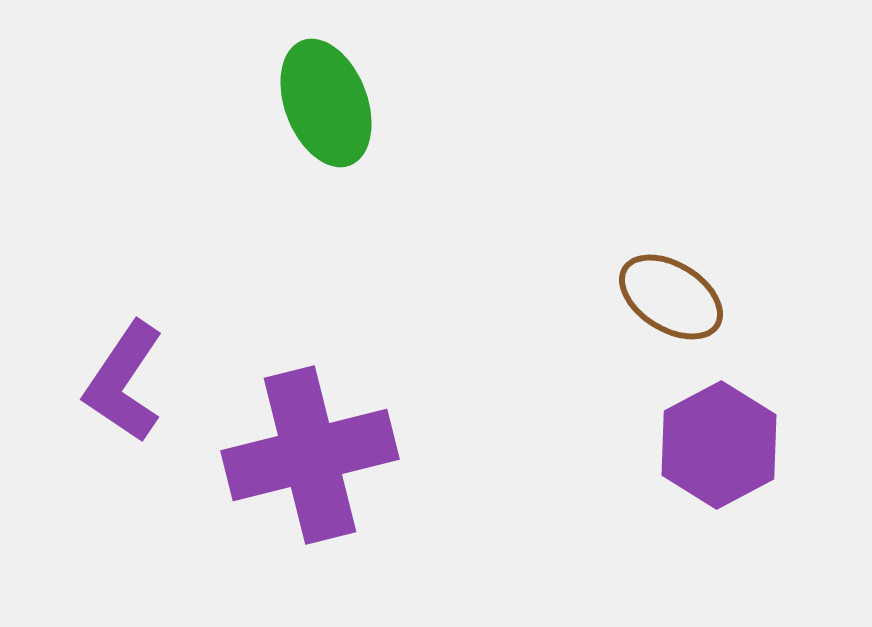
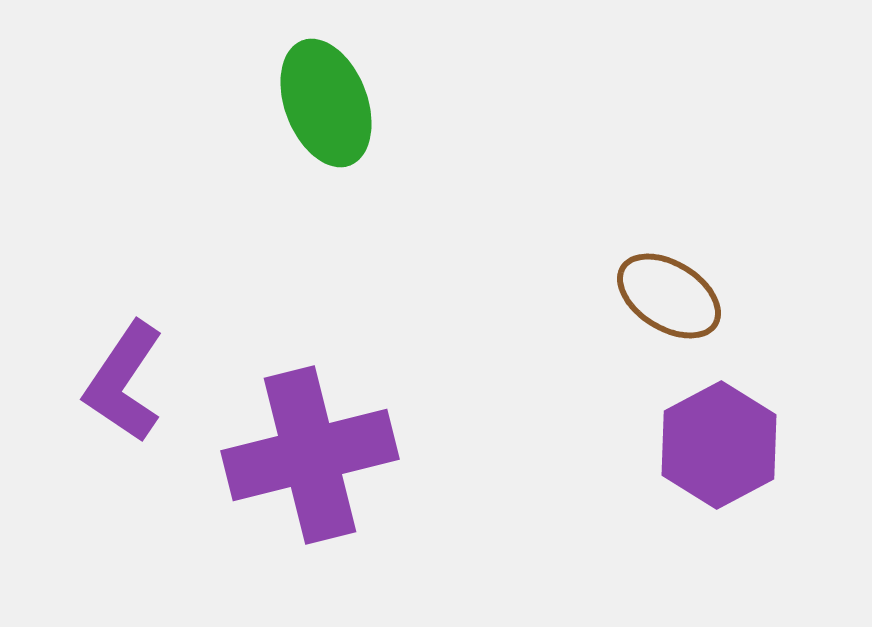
brown ellipse: moved 2 px left, 1 px up
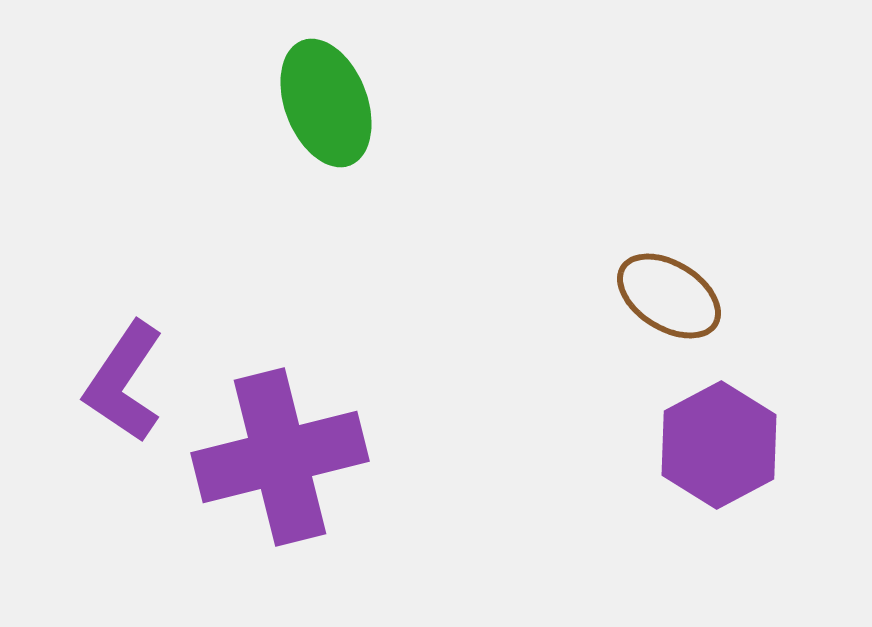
purple cross: moved 30 px left, 2 px down
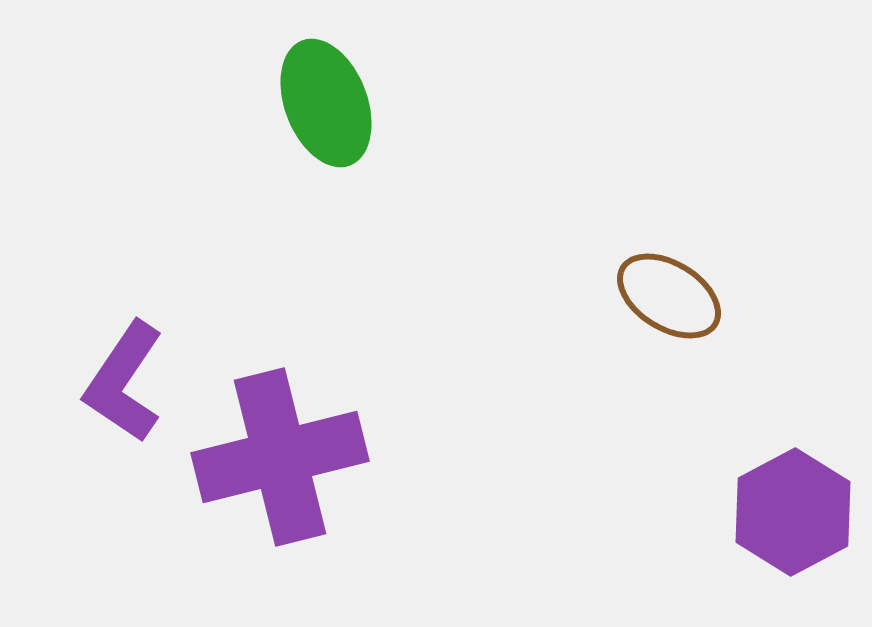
purple hexagon: moved 74 px right, 67 px down
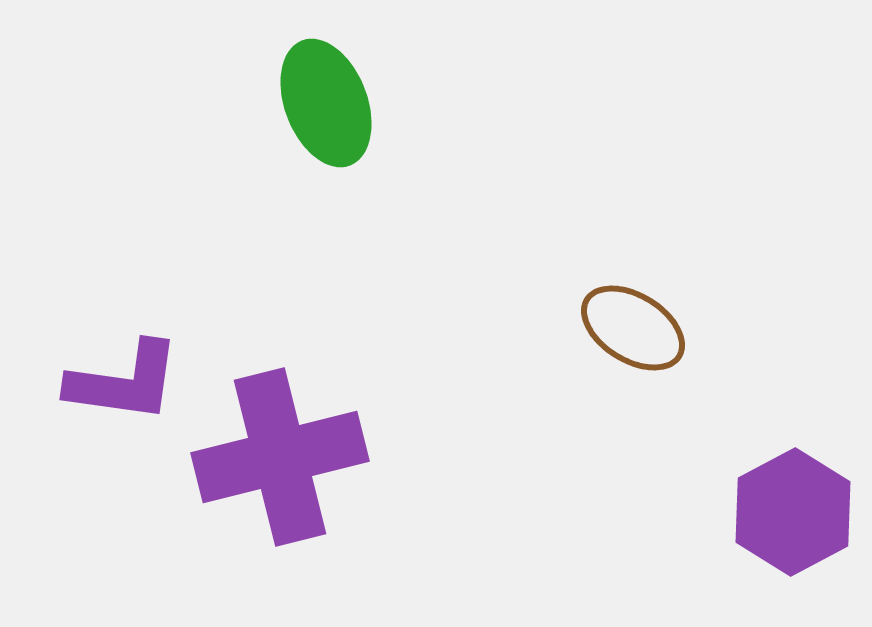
brown ellipse: moved 36 px left, 32 px down
purple L-shape: rotated 116 degrees counterclockwise
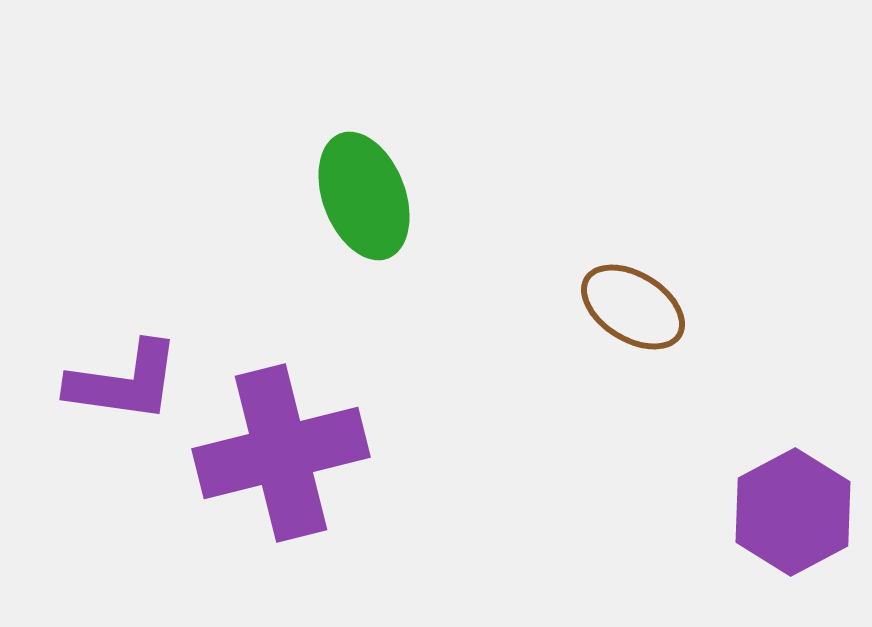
green ellipse: moved 38 px right, 93 px down
brown ellipse: moved 21 px up
purple cross: moved 1 px right, 4 px up
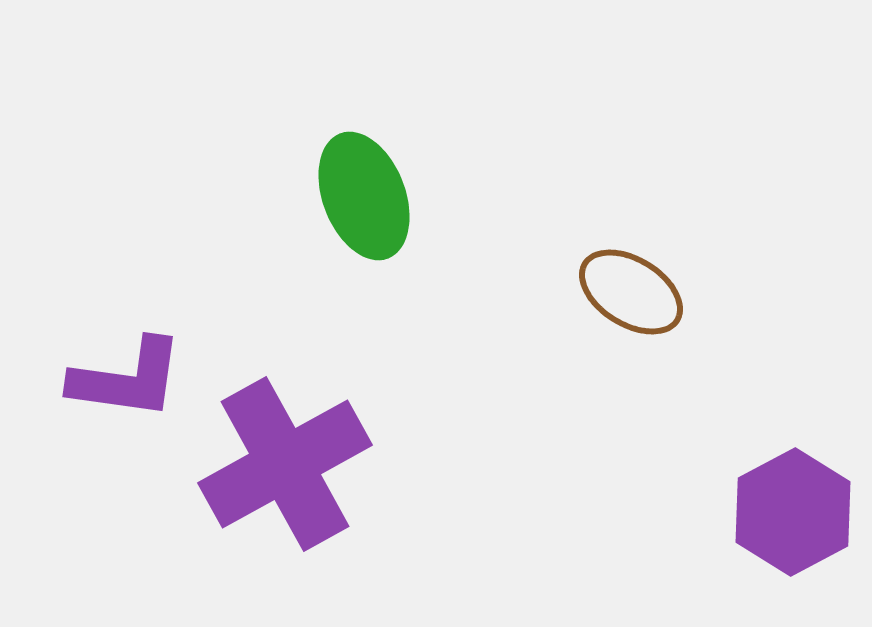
brown ellipse: moved 2 px left, 15 px up
purple L-shape: moved 3 px right, 3 px up
purple cross: moved 4 px right, 11 px down; rotated 15 degrees counterclockwise
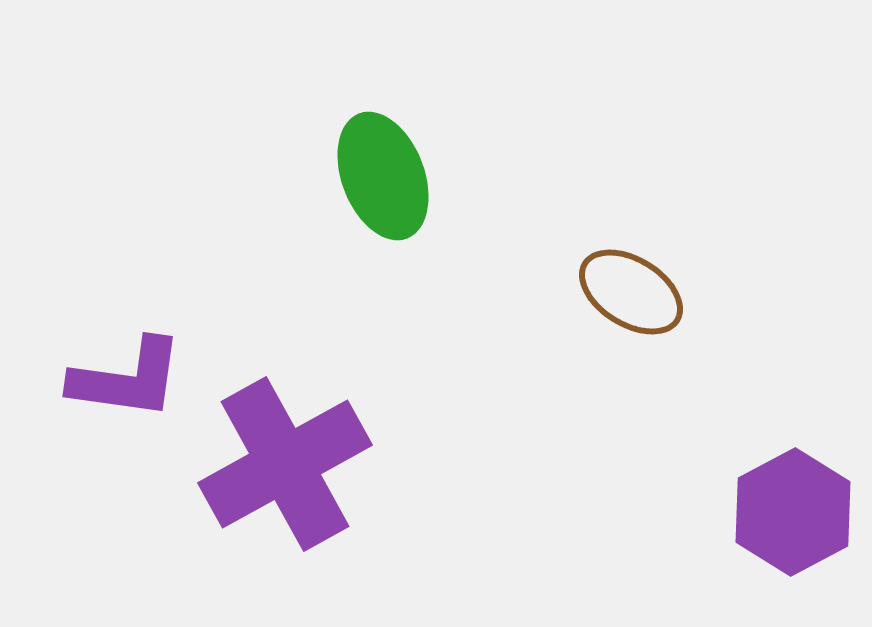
green ellipse: moved 19 px right, 20 px up
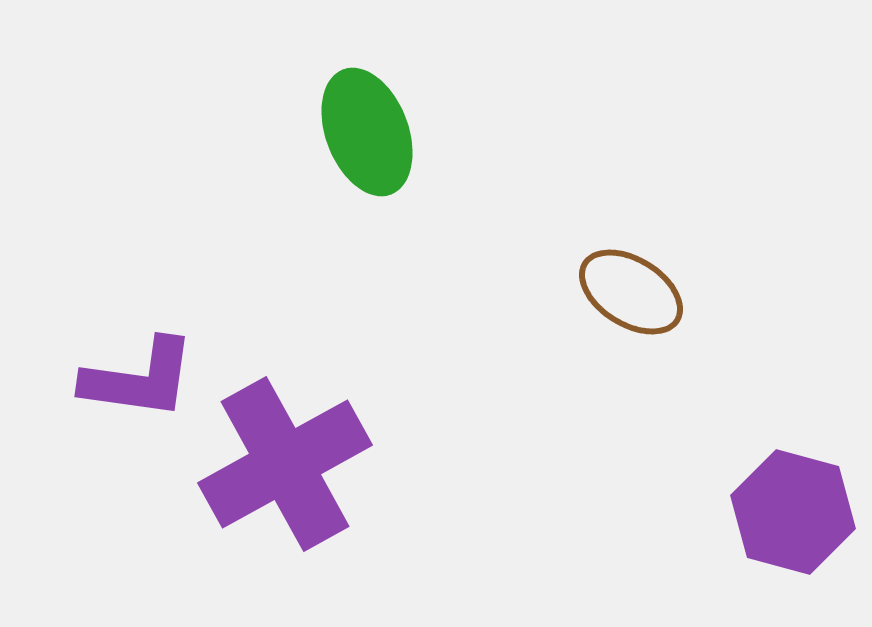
green ellipse: moved 16 px left, 44 px up
purple L-shape: moved 12 px right
purple hexagon: rotated 17 degrees counterclockwise
